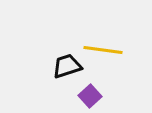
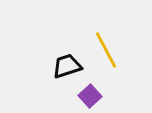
yellow line: moved 3 px right; rotated 54 degrees clockwise
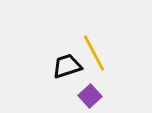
yellow line: moved 12 px left, 3 px down
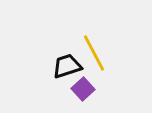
purple square: moved 7 px left, 7 px up
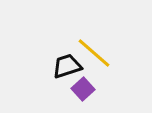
yellow line: rotated 21 degrees counterclockwise
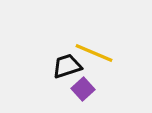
yellow line: rotated 18 degrees counterclockwise
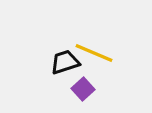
black trapezoid: moved 2 px left, 4 px up
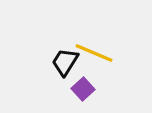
black trapezoid: rotated 40 degrees counterclockwise
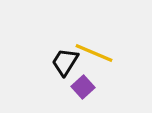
purple square: moved 2 px up
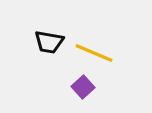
black trapezoid: moved 16 px left, 20 px up; rotated 112 degrees counterclockwise
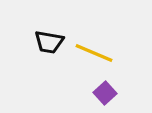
purple square: moved 22 px right, 6 px down
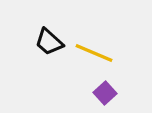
black trapezoid: rotated 32 degrees clockwise
